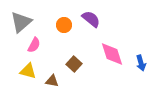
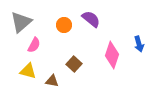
pink diamond: moved 1 px down; rotated 36 degrees clockwise
blue arrow: moved 2 px left, 19 px up
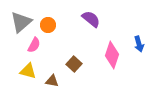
orange circle: moved 16 px left
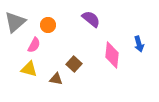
gray triangle: moved 6 px left
pink diamond: rotated 12 degrees counterclockwise
yellow triangle: moved 1 px right, 2 px up
brown triangle: moved 4 px right, 2 px up
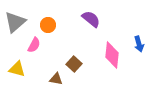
yellow triangle: moved 12 px left
